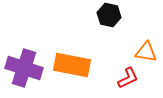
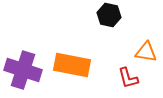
purple cross: moved 1 px left, 2 px down
red L-shape: rotated 100 degrees clockwise
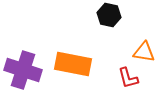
orange triangle: moved 2 px left
orange rectangle: moved 1 px right, 1 px up
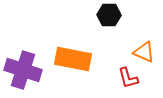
black hexagon: rotated 10 degrees counterclockwise
orange triangle: rotated 15 degrees clockwise
orange rectangle: moved 5 px up
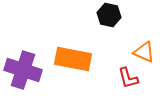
black hexagon: rotated 10 degrees clockwise
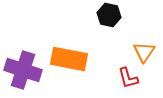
orange triangle: rotated 40 degrees clockwise
orange rectangle: moved 4 px left
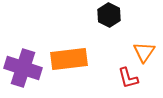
black hexagon: rotated 15 degrees clockwise
orange rectangle: rotated 18 degrees counterclockwise
purple cross: moved 2 px up
